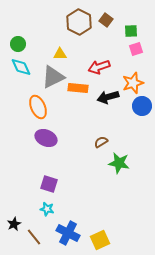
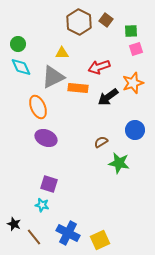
yellow triangle: moved 2 px right, 1 px up
black arrow: rotated 20 degrees counterclockwise
blue circle: moved 7 px left, 24 px down
cyan star: moved 5 px left, 4 px up
black star: rotated 24 degrees counterclockwise
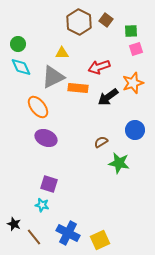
orange ellipse: rotated 15 degrees counterclockwise
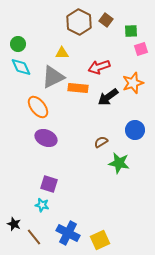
pink square: moved 5 px right
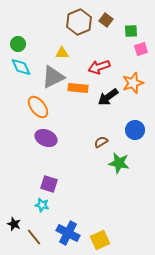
brown hexagon: rotated 10 degrees clockwise
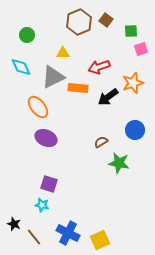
green circle: moved 9 px right, 9 px up
yellow triangle: moved 1 px right
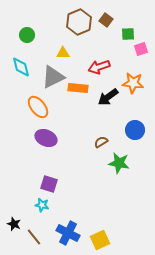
green square: moved 3 px left, 3 px down
cyan diamond: rotated 10 degrees clockwise
orange star: rotated 25 degrees clockwise
